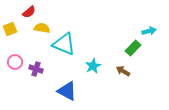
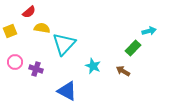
yellow square: moved 2 px down
cyan triangle: rotated 50 degrees clockwise
cyan star: rotated 21 degrees counterclockwise
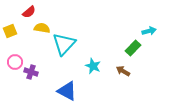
purple cross: moved 5 px left, 3 px down
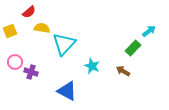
cyan arrow: rotated 24 degrees counterclockwise
cyan star: moved 1 px left
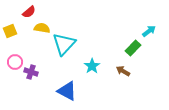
cyan star: rotated 14 degrees clockwise
